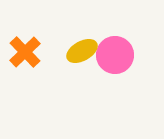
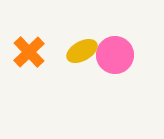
orange cross: moved 4 px right
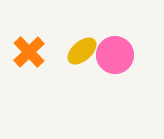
yellow ellipse: rotated 12 degrees counterclockwise
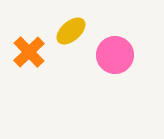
yellow ellipse: moved 11 px left, 20 px up
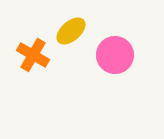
orange cross: moved 4 px right, 3 px down; rotated 16 degrees counterclockwise
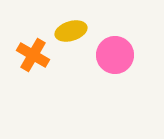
yellow ellipse: rotated 24 degrees clockwise
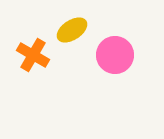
yellow ellipse: moved 1 px right, 1 px up; rotated 16 degrees counterclockwise
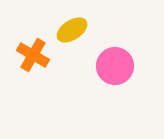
pink circle: moved 11 px down
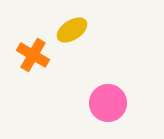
pink circle: moved 7 px left, 37 px down
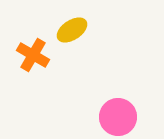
pink circle: moved 10 px right, 14 px down
